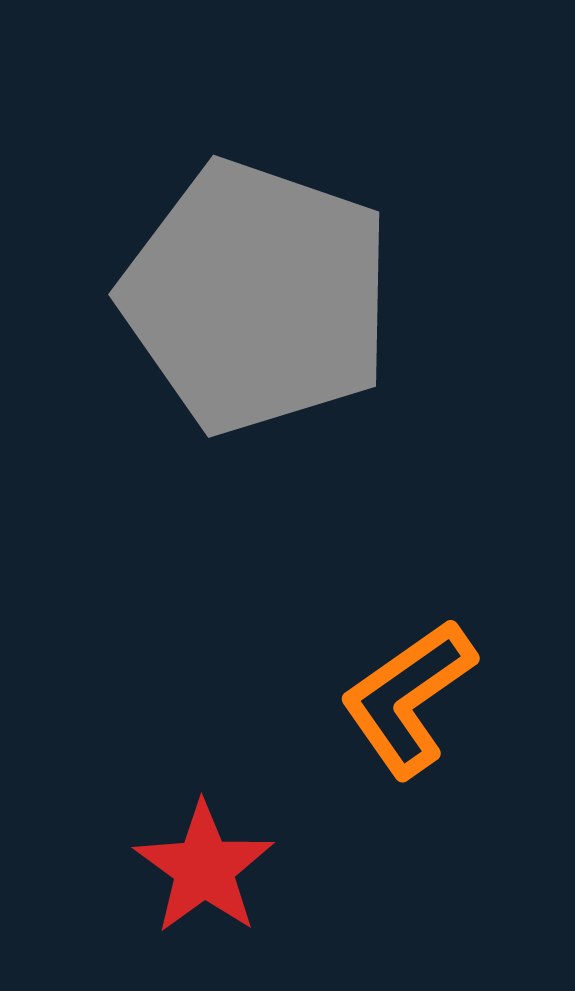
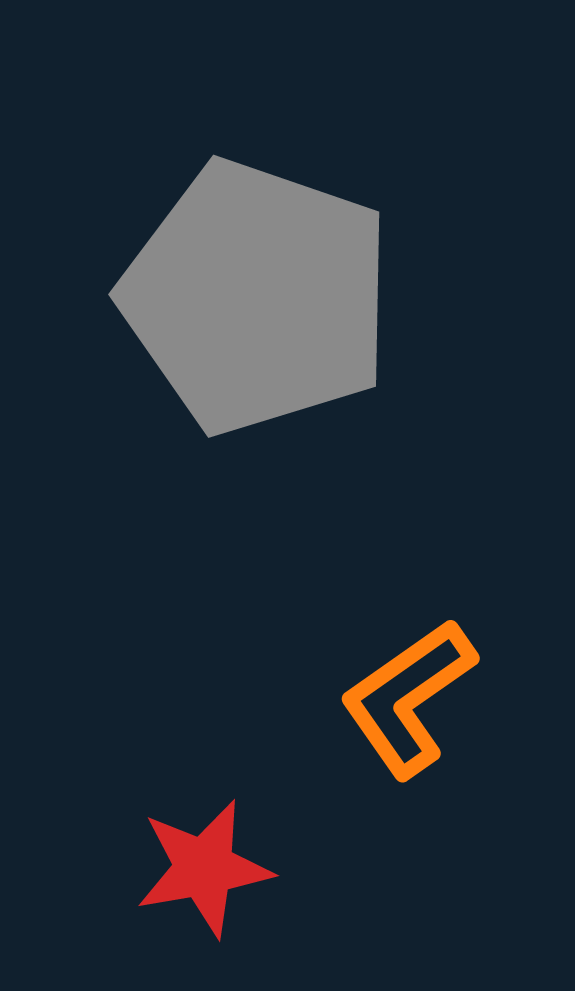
red star: rotated 26 degrees clockwise
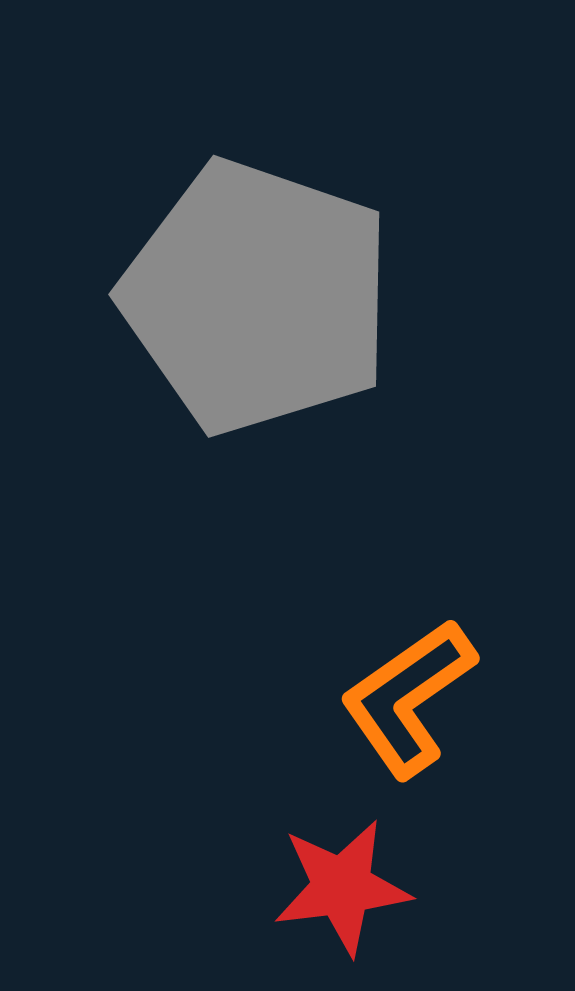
red star: moved 138 px right, 19 px down; rotated 3 degrees clockwise
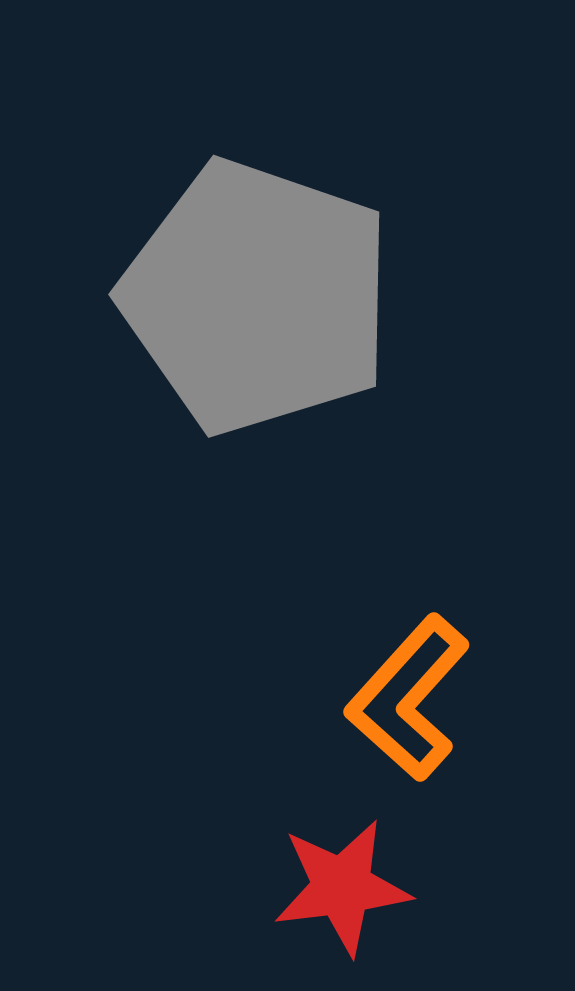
orange L-shape: rotated 13 degrees counterclockwise
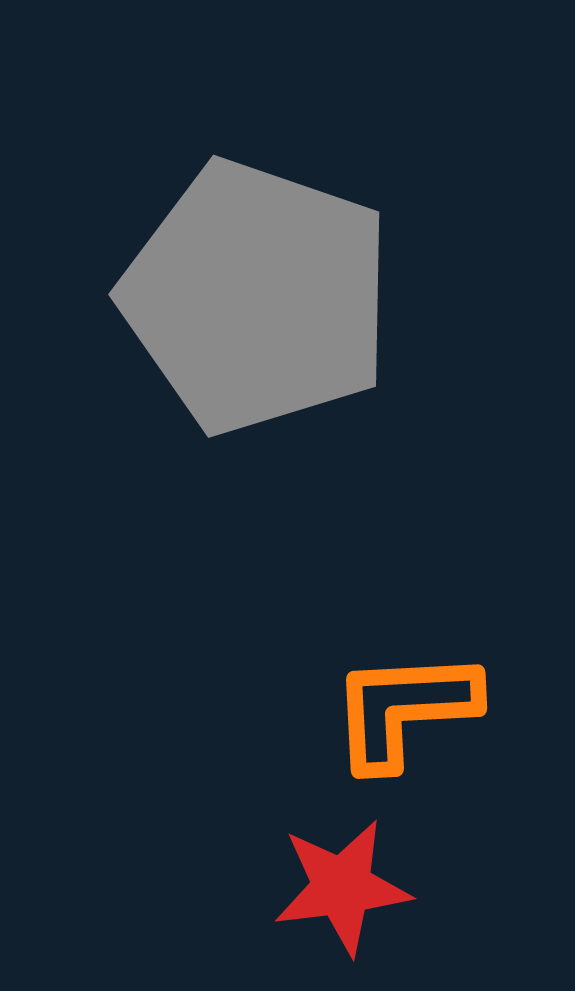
orange L-shape: moved 4 px left, 11 px down; rotated 45 degrees clockwise
